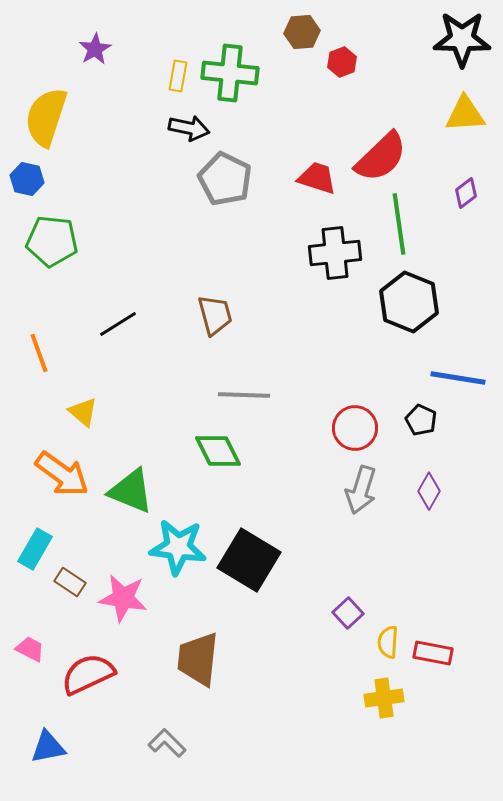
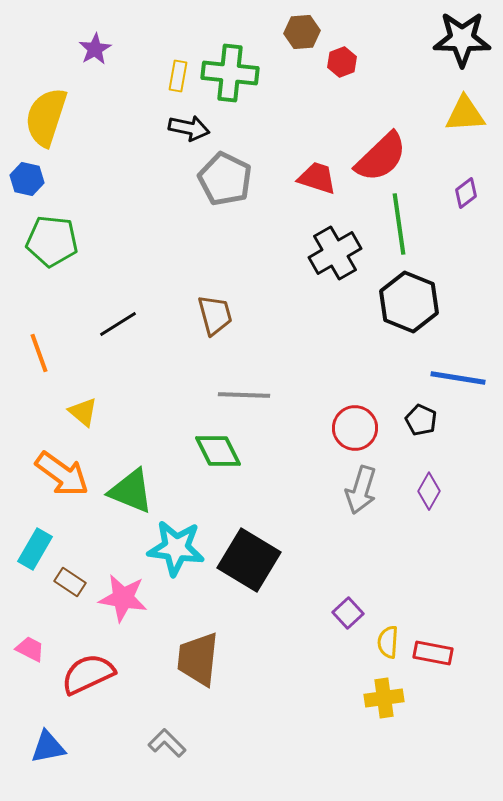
black cross at (335, 253): rotated 24 degrees counterclockwise
cyan star at (178, 547): moved 2 px left, 1 px down
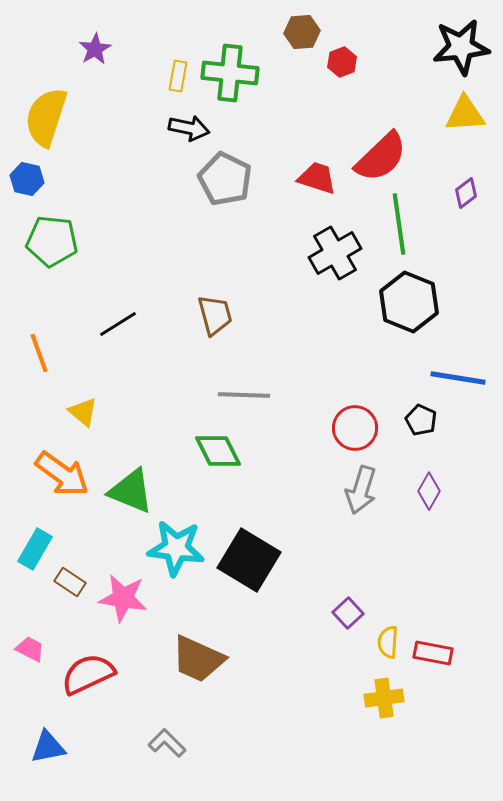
black star at (462, 39): moved 1 px left, 8 px down; rotated 8 degrees counterclockwise
brown trapezoid at (198, 659): rotated 72 degrees counterclockwise
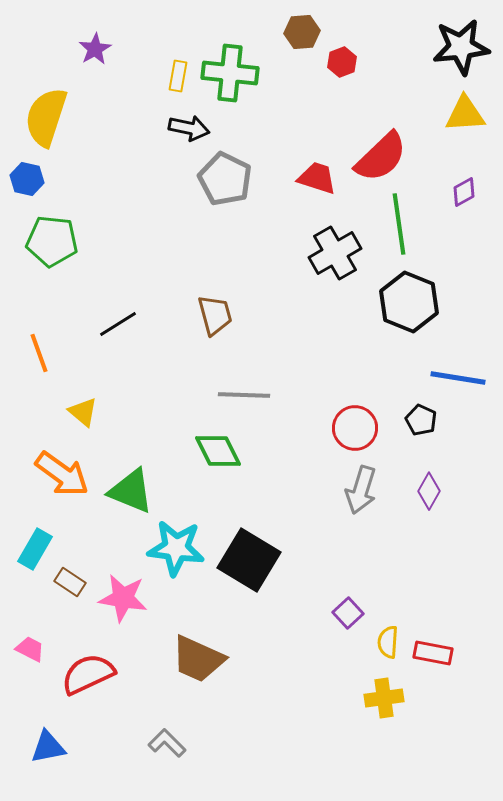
purple diamond at (466, 193): moved 2 px left, 1 px up; rotated 8 degrees clockwise
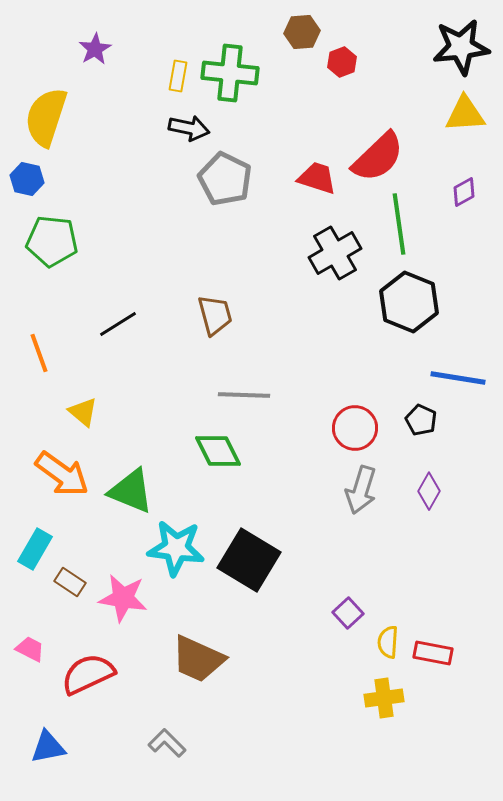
red semicircle at (381, 157): moved 3 px left
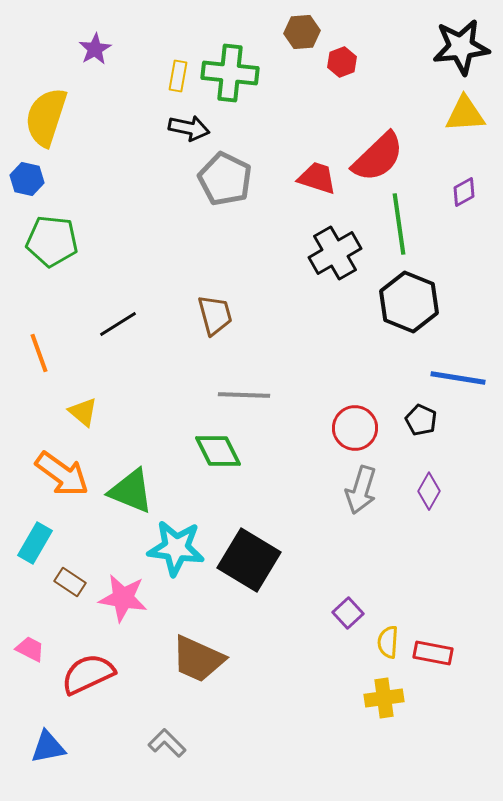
cyan rectangle at (35, 549): moved 6 px up
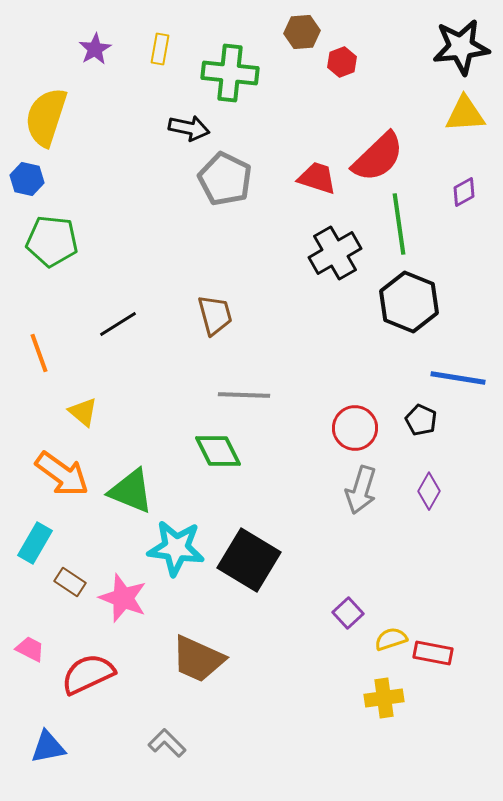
yellow rectangle at (178, 76): moved 18 px left, 27 px up
pink star at (123, 598): rotated 12 degrees clockwise
yellow semicircle at (388, 642): moved 3 px right, 3 px up; rotated 68 degrees clockwise
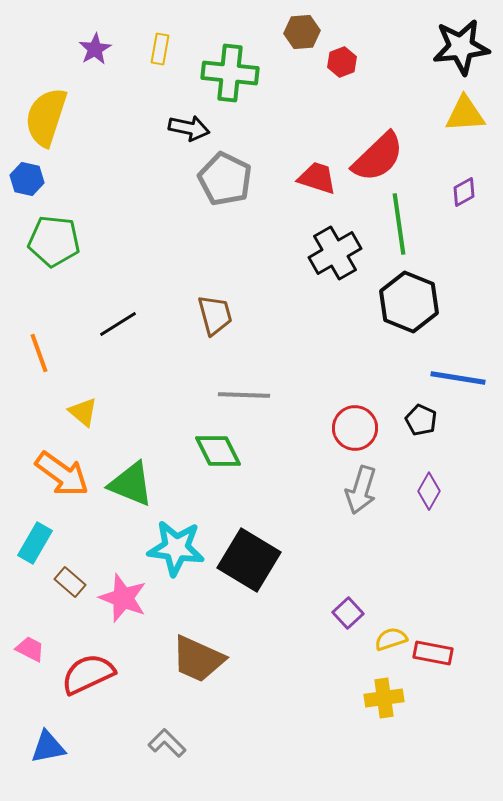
green pentagon at (52, 241): moved 2 px right
green triangle at (131, 491): moved 7 px up
brown rectangle at (70, 582): rotated 8 degrees clockwise
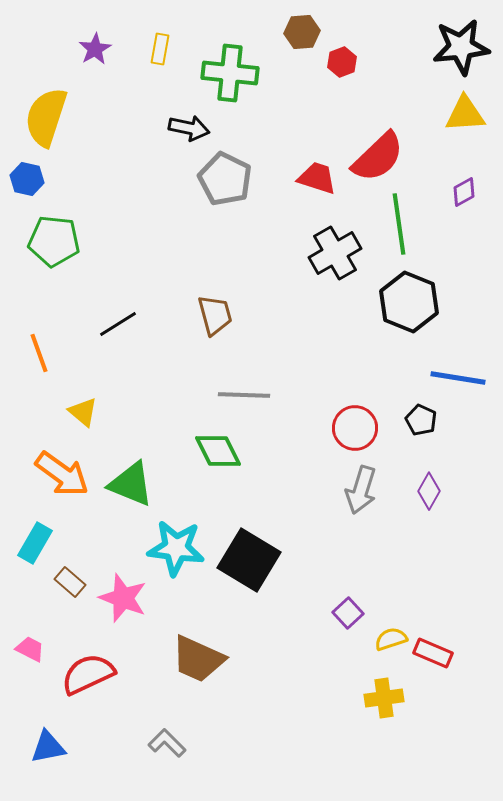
red rectangle at (433, 653): rotated 12 degrees clockwise
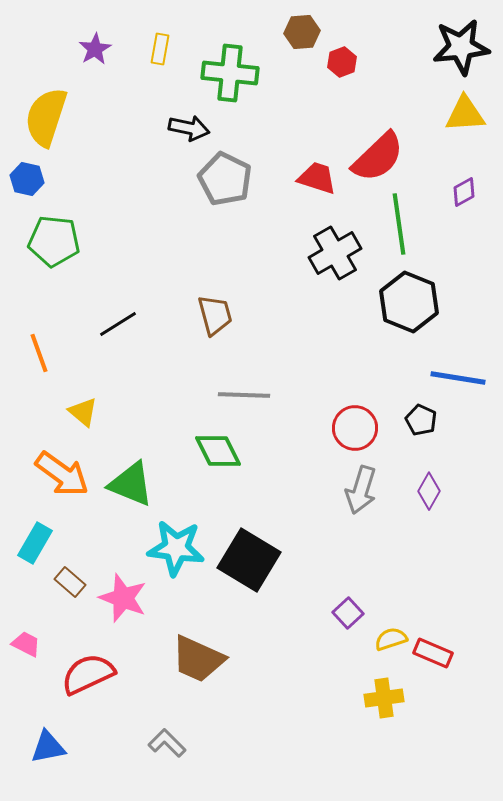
pink trapezoid at (30, 649): moved 4 px left, 5 px up
